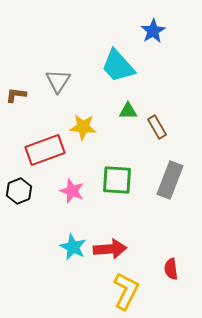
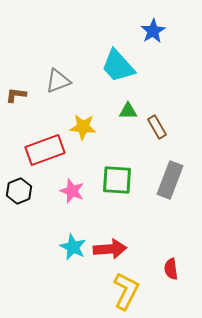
gray triangle: rotated 36 degrees clockwise
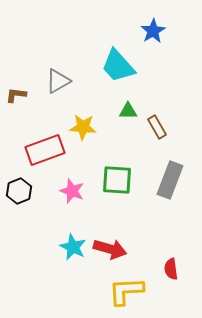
gray triangle: rotated 8 degrees counterclockwise
red arrow: rotated 20 degrees clockwise
yellow L-shape: rotated 120 degrees counterclockwise
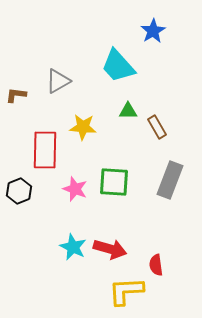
red rectangle: rotated 69 degrees counterclockwise
green square: moved 3 px left, 2 px down
pink star: moved 3 px right, 2 px up
red semicircle: moved 15 px left, 4 px up
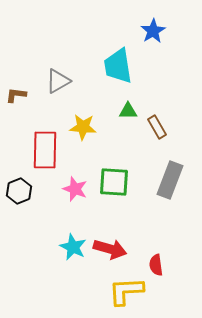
cyan trapezoid: rotated 33 degrees clockwise
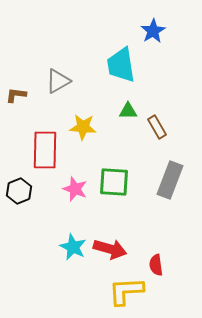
cyan trapezoid: moved 3 px right, 1 px up
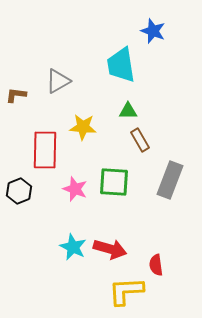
blue star: rotated 20 degrees counterclockwise
brown rectangle: moved 17 px left, 13 px down
